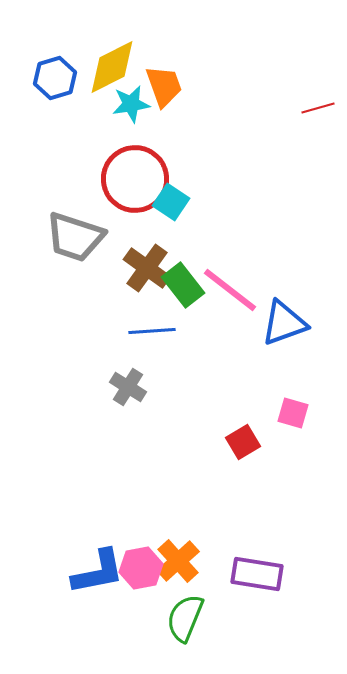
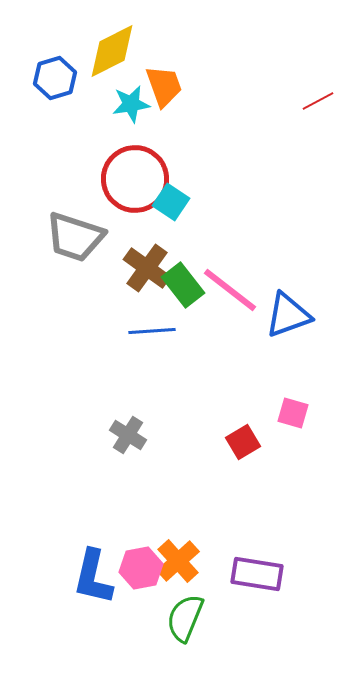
yellow diamond: moved 16 px up
red line: moved 7 px up; rotated 12 degrees counterclockwise
blue triangle: moved 4 px right, 8 px up
gray cross: moved 48 px down
blue L-shape: moved 5 px left, 5 px down; rotated 114 degrees clockwise
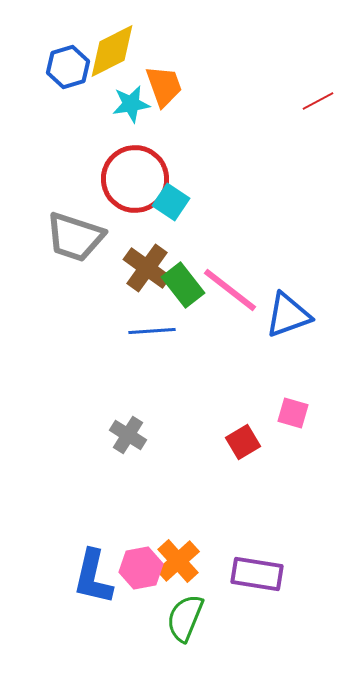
blue hexagon: moved 13 px right, 11 px up
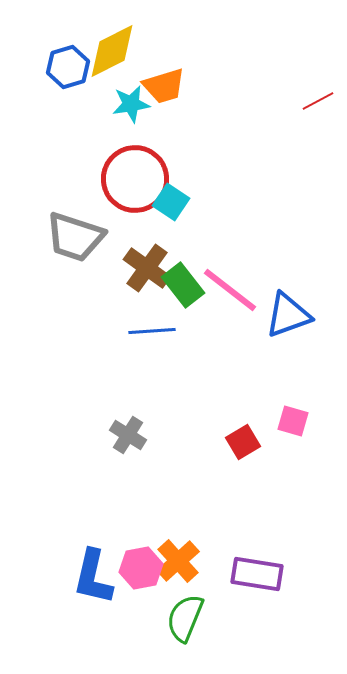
orange trapezoid: rotated 93 degrees clockwise
pink square: moved 8 px down
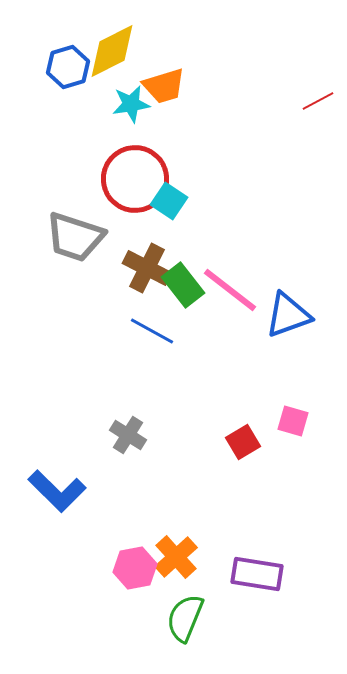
cyan square: moved 2 px left, 1 px up
brown cross: rotated 9 degrees counterclockwise
blue line: rotated 33 degrees clockwise
orange cross: moved 2 px left, 4 px up
pink hexagon: moved 6 px left
blue L-shape: moved 36 px left, 86 px up; rotated 58 degrees counterclockwise
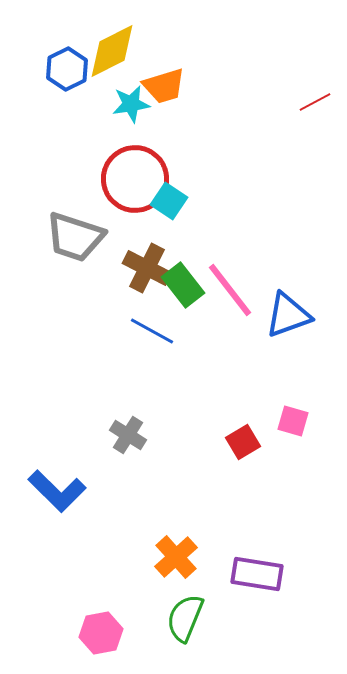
blue hexagon: moved 1 px left, 2 px down; rotated 9 degrees counterclockwise
red line: moved 3 px left, 1 px down
pink line: rotated 14 degrees clockwise
pink hexagon: moved 34 px left, 65 px down
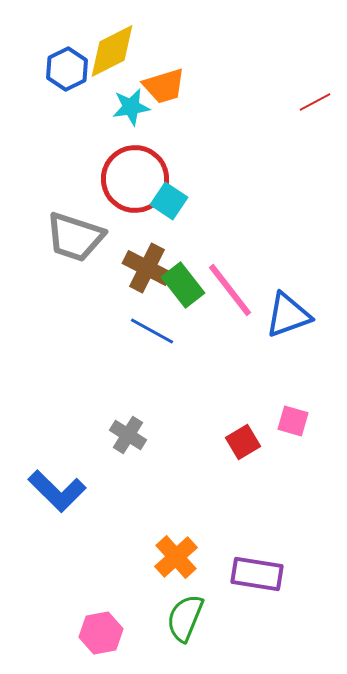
cyan star: moved 3 px down
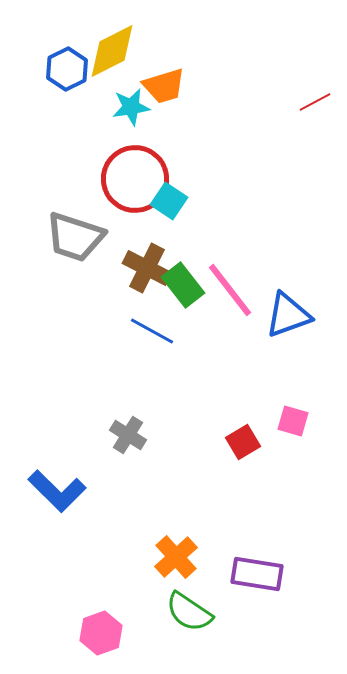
green semicircle: moved 4 px right, 6 px up; rotated 78 degrees counterclockwise
pink hexagon: rotated 9 degrees counterclockwise
